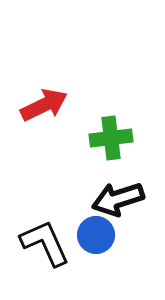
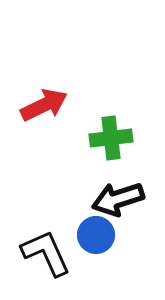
black L-shape: moved 1 px right, 10 px down
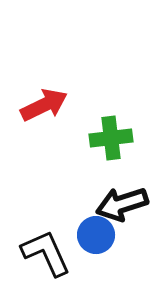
black arrow: moved 4 px right, 5 px down
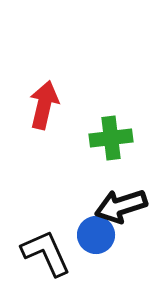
red arrow: rotated 51 degrees counterclockwise
black arrow: moved 1 px left, 2 px down
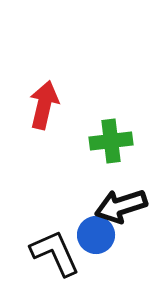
green cross: moved 3 px down
black L-shape: moved 9 px right
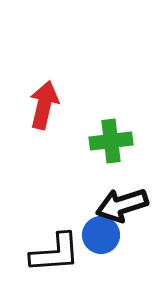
black arrow: moved 1 px right, 1 px up
blue circle: moved 5 px right
black L-shape: rotated 110 degrees clockwise
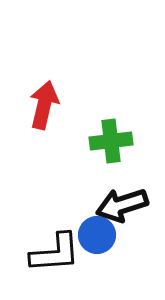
blue circle: moved 4 px left
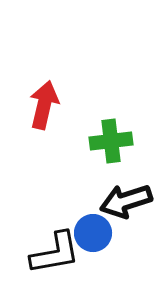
black arrow: moved 4 px right, 4 px up
blue circle: moved 4 px left, 2 px up
black L-shape: rotated 6 degrees counterclockwise
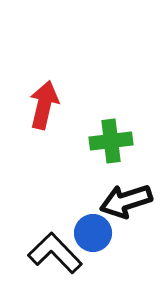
black L-shape: rotated 124 degrees counterclockwise
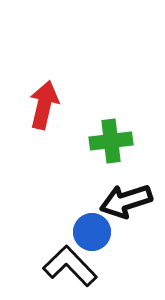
blue circle: moved 1 px left, 1 px up
black L-shape: moved 15 px right, 13 px down
